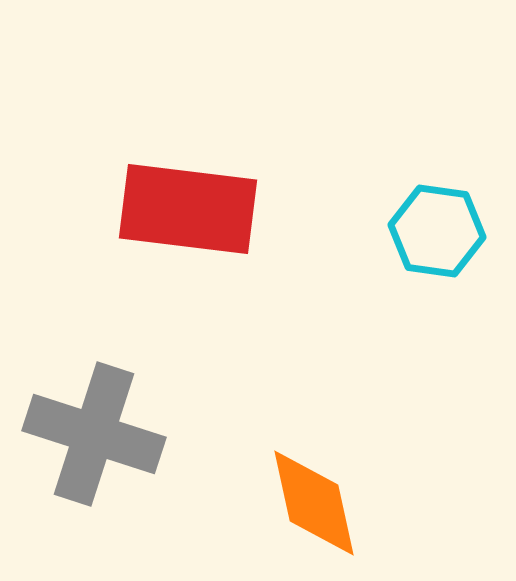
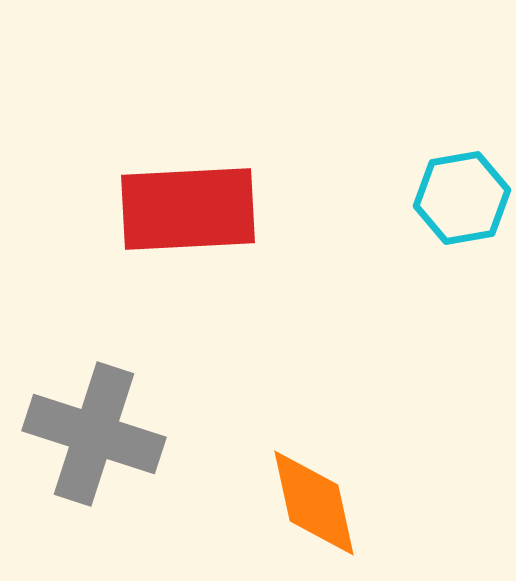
red rectangle: rotated 10 degrees counterclockwise
cyan hexagon: moved 25 px right, 33 px up; rotated 18 degrees counterclockwise
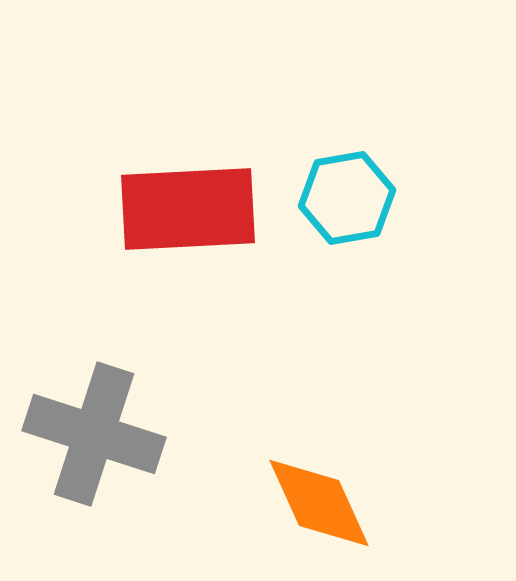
cyan hexagon: moved 115 px left
orange diamond: moved 5 px right; rotated 12 degrees counterclockwise
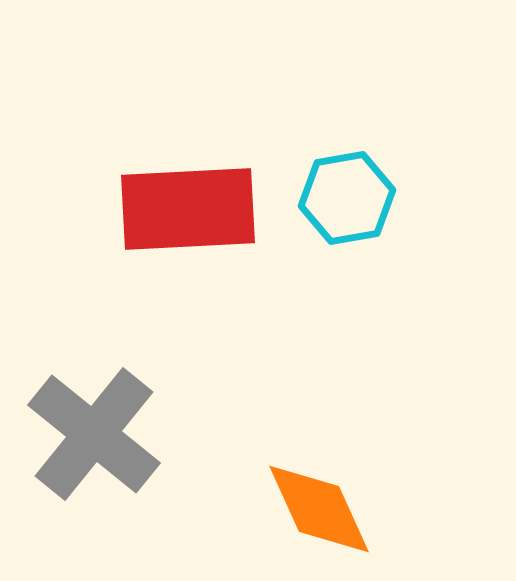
gray cross: rotated 21 degrees clockwise
orange diamond: moved 6 px down
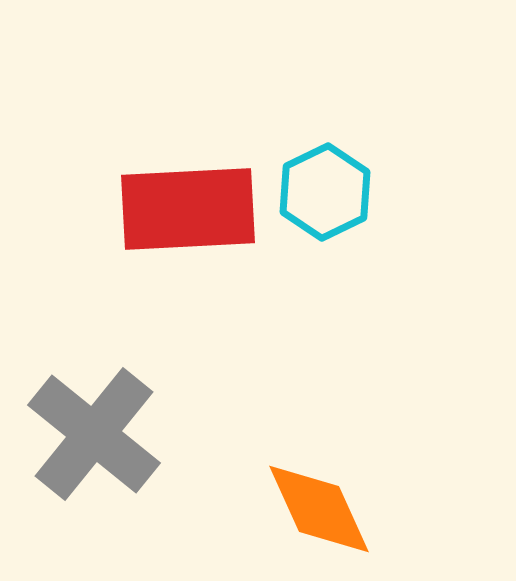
cyan hexagon: moved 22 px left, 6 px up; rotated 16 degrees counterclockwise
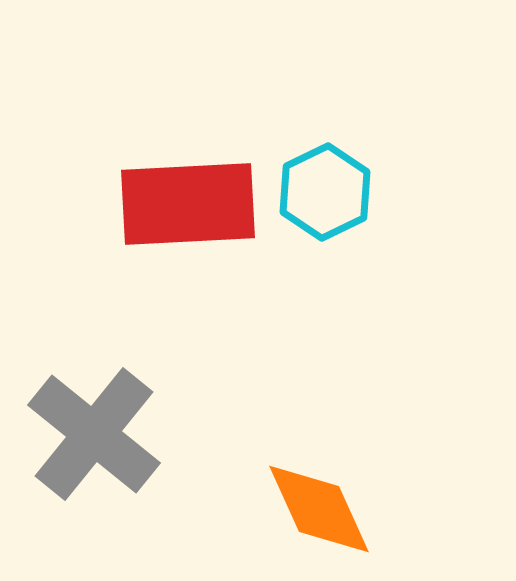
red rectangle: moved 5 px up
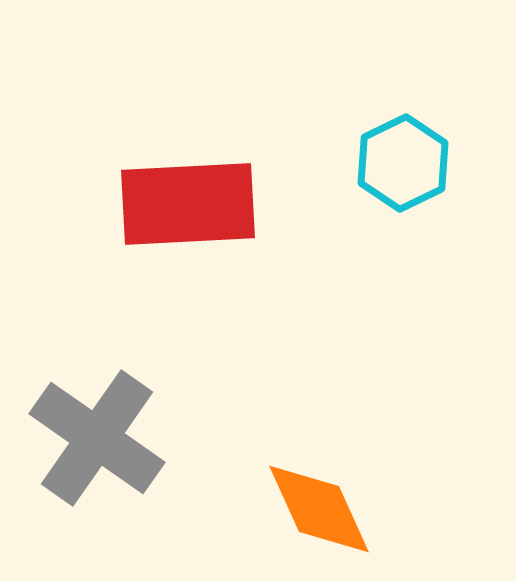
cyan hexagon: moved 78 px right, 29 px up
gray cross: moved 3 px right, 4 px down; rotated 4 degrees counterclockwise
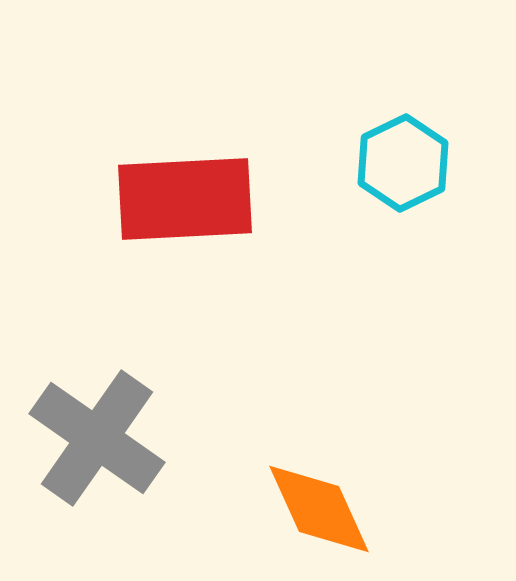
red rectangle: moved 3 px left, 5 px up
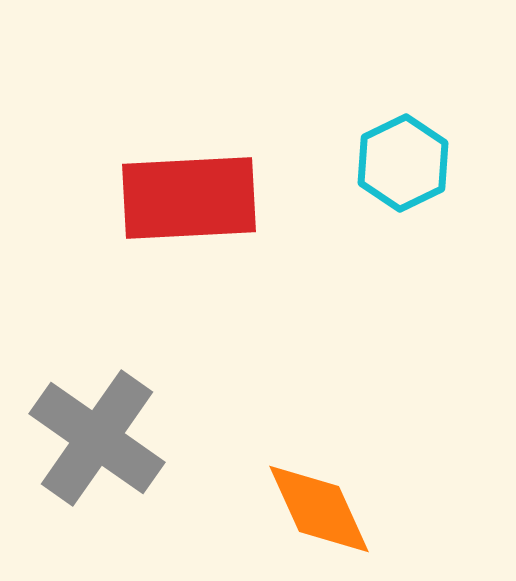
red rectangle: moved 4 px right, 1 px up
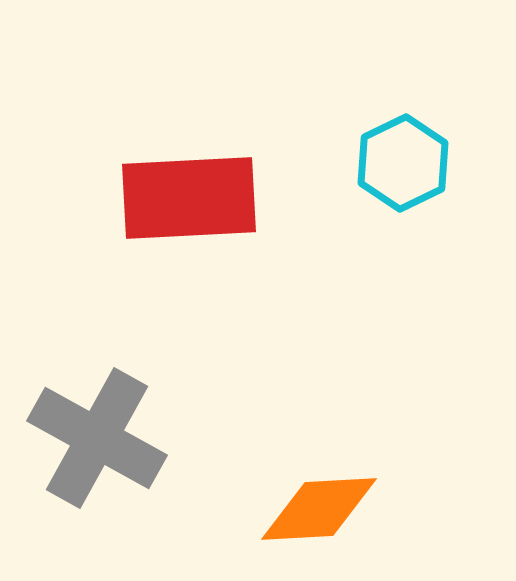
gray cross: rotated 6 degrees counterclockwise
orange diamond: rotated 69 degrees counterclockwise
